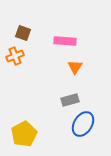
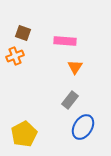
gray rectangle: rotated 36 degrees counterclockwise
blue ellipse: moved 3 px down
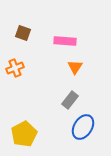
orange cross: moved 12 px down
